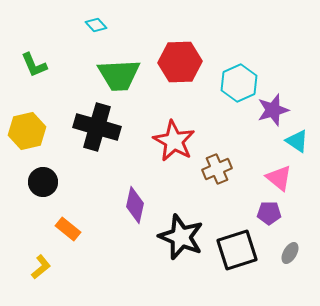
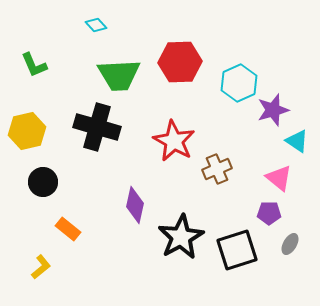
black star: rotated 21 degrees clockwise
gray ellipse: moved 9 px up
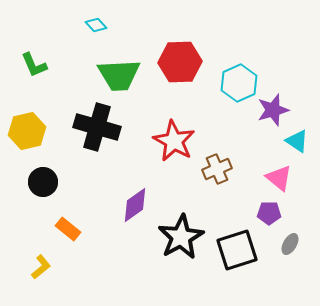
purple diamond: rotated 42 degrees clockwise
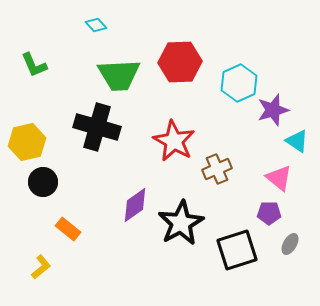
yellow hexagon: moved 11 px down
black star: moved 14 px up
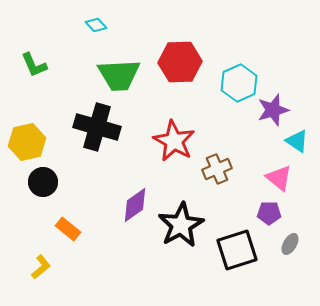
black star: moved 2 px down
